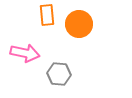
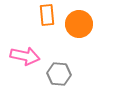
pink arrow: moved 3 px down
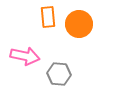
orange rectangle: moved 1 px right, 2 px down
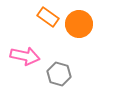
orange rectangle: rotated 50 degrees counterclockwise
gray hexagon: rotated 10 degrees clockwise
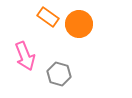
pink arrow: rotated 56 degrees clockwise
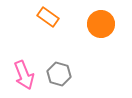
orange circle: moved 22 px right
pink arrow: moved 1 px left, 19 px down
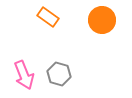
orange circle: moved 1 px right, 4 px up
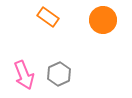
orange circle: moved 1 px right
gray hexagon: rotated 20 degrees clockwise
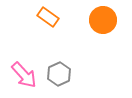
pink arrow: rotated 20 degrees counterclockwise
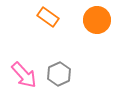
orange circle: moved 6 px left
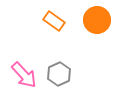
orange rectangle: moved 6 px right, 4 px down
